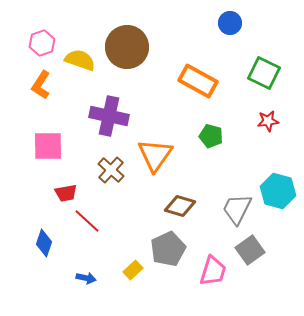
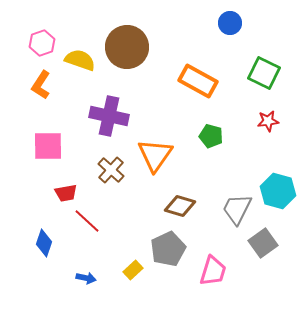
gray square: moved 13 px right, 7 px up
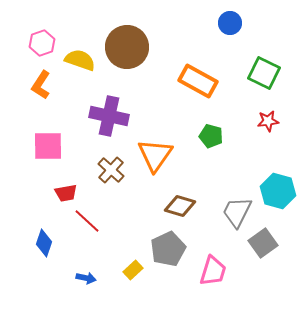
gray trapezoid: moved 3 px down
